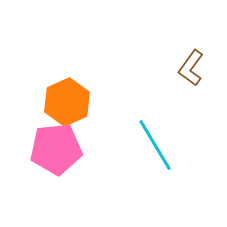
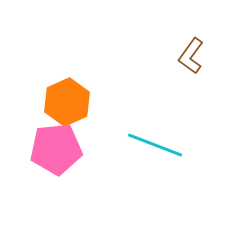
brown L-shape: moved 12 px up
cyan line: rotated 38 degrees counterclockwise
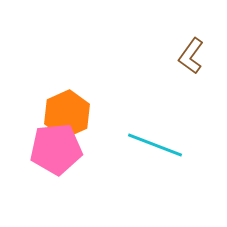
orange hexagon: moved 12 px down
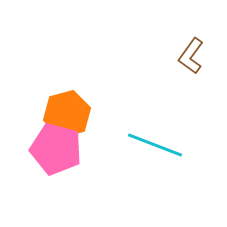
orange hexagon: rotated 9 degrees clockwise
pink pentagon: rotated 21 degrees clockwise
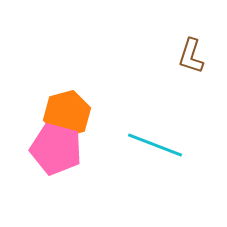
brown L-shape: rotated 18 degrees counterclockwise
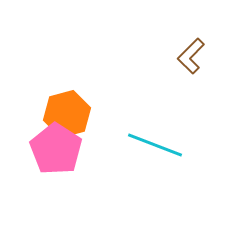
brown L-shape: rotated 27 degrees clockwise
pink pentagon: rotated 18 degrees clockwise
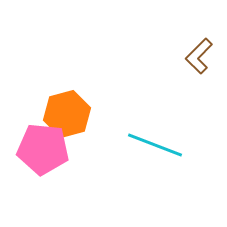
brown L-shape: moved 8 px right
pink pentagon: moved 13 px left; rotated 27 degrees counterclockwise
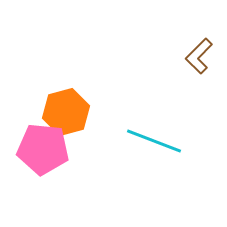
orange hexagon: moved 1 px left, 2 px up
cyan line: moved 1 px left, 4 px up
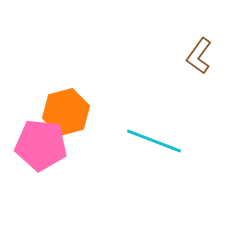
brown L-shape: rotated 9 degrees counterclockwise
pink pentagon: moved 2 px left, 4 px up
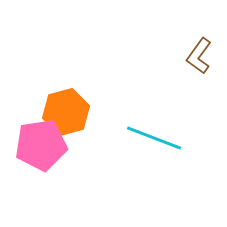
cyan line: moved 3 px up
pink pentagon: rotated 15 degrees counterclockwise
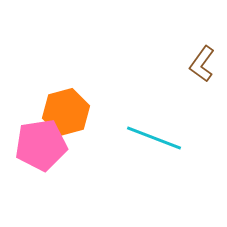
brown L-shape: moved 3 px right, 8 px down
